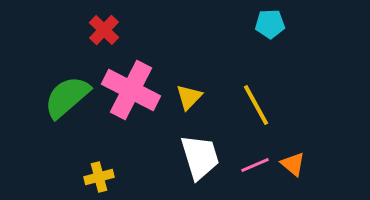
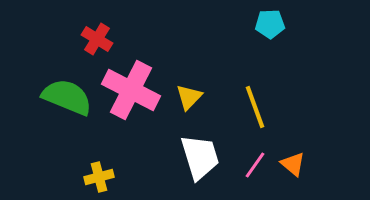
red cross: moved 7 px left, 9 px down; rotated 12 degrees counterclockwise
green semicircle: rotated 63 degrees clockwise
yellow line: moved 1 px left, 2 px down; rotated 9 degrees clockwise
pink line: rotated 32 degrees counterclockwise
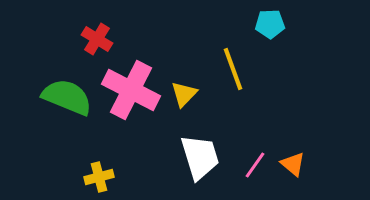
yellow triangle: moved 5 px left, 3 px up
yellow line: moved 22 px left, 38 px up
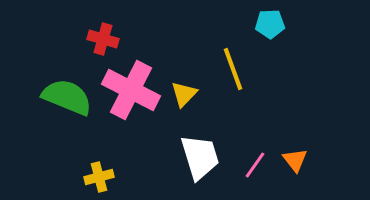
red cross: moved 6 px right; rotated 16 degrees counterclockwise
orange triangle: moved 2 px right, 4 px up; rotated 12 degrees clockwise
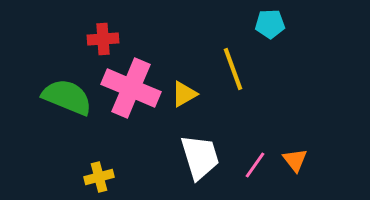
red cross: rotated 20 degrees counterclockwise
pink cross: moved 2 px up; rotated 4 degrees counterclockwise
yellow triangle: rotated 16 degrees clockwise
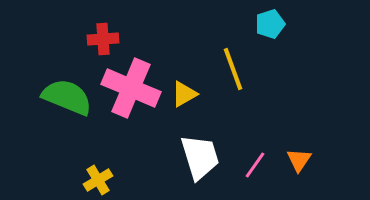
cyan pentagon: rotated 16 degrees counterclockwise
orange triangle: moved 4 px right; rotated 12 degrees clockwise
yellow cross: moved 1 px left, 3 px down; rotated 16 degrees counterclockwise
